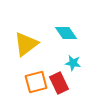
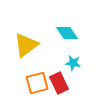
cyan diamond: moved 1 px right
yellow triangle: moved 1 px down
orange square: moved 1 px right, 1 px down
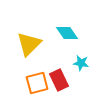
yellow triangle: moved 3 px right, 1 px up; rotated 8 degrees counterclockwise
cyan star: moved 8 px right
red rectangle: moved 3 px up
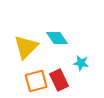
cyan diamond: moved 10 px left, 5 px down
yellow triangle: moved 3 px left, 3 px down
orange square: moved 1 px left, 2 px up
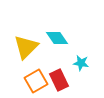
orange square: rotated 15 degrees counterclockwise
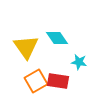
yellow triangle: rotated 20 degrees counterclockwise
cyan star: moved 2 px left, 1 px up
red rectangle: moved 1 px left, 1 px down; rotated 55 degrees counterclockwise
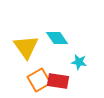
orange square: moved 3 px right, 1 px up
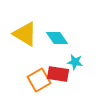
yellow triangle: moved 1 px left, 13 px up; rotated 24 degrees counterclockwise
cyan star: moved 4 px left
red rectangle: moved 7 px up
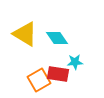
cyan star: rotated 14 degrees counterclockwise
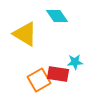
cyan diamond: moved 22 px up
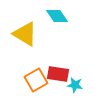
cyan star: moved 23 px down; rotated 14 degrees clockwise
orange square: moved 3 px left
